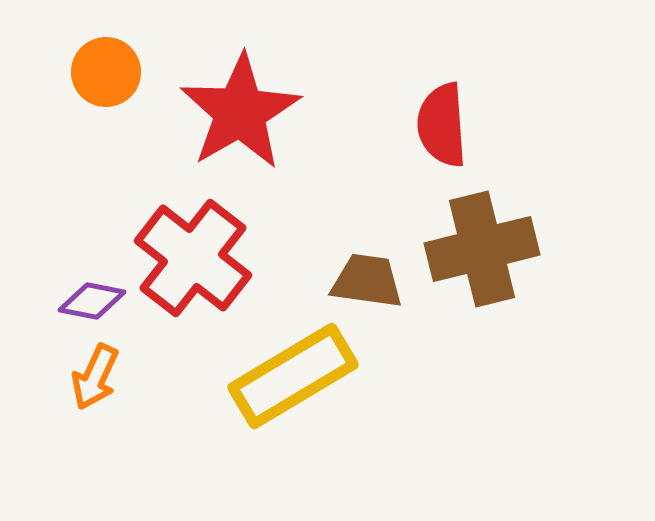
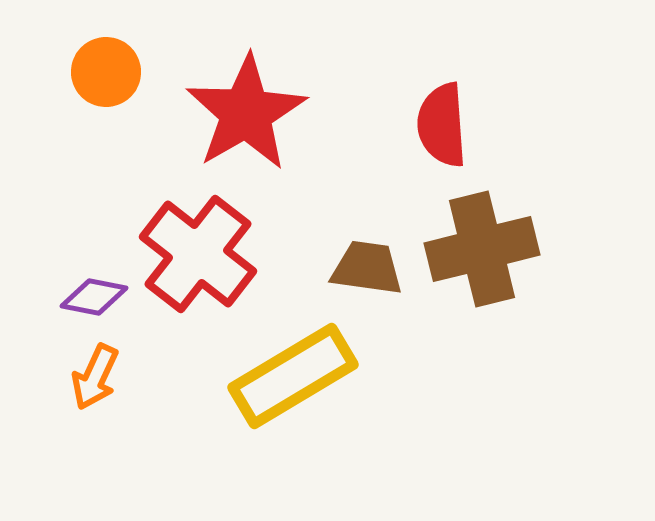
red star: moved 6 px right, 1 px down
red cross: moved 5 px right, 4 px up
brown trapezoid: moved 13 px up
purple diamond: moved 2 px right, 4 px up
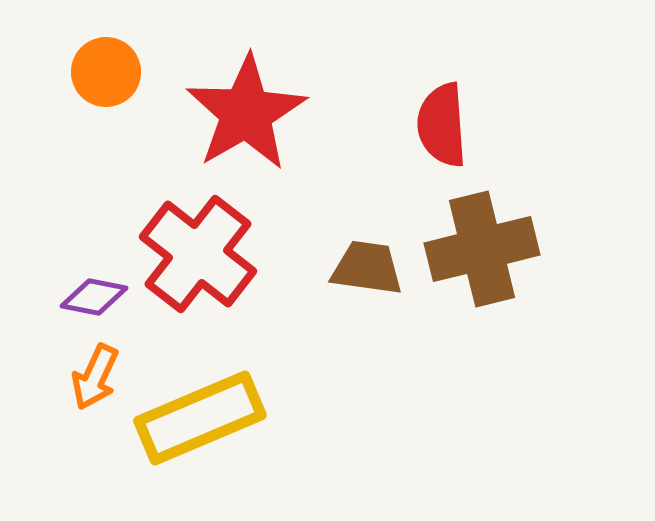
yellow rectangle: moved 93 px left, 42 px down; rotated 8 degrees clockwise
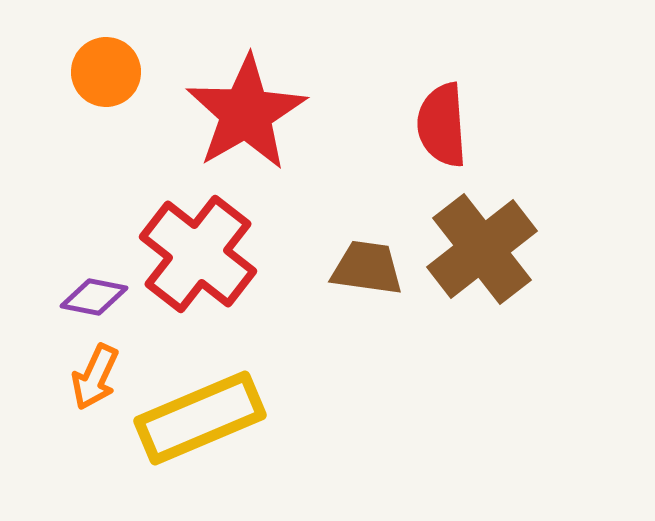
brown cross: rotated 24 degrees counterclockwise
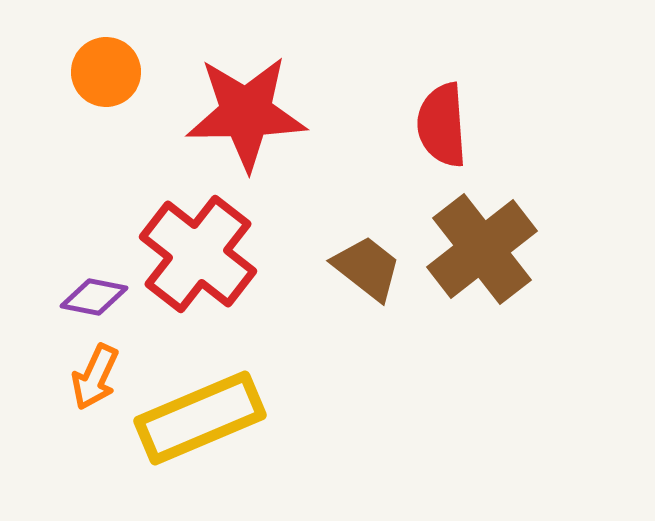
red star: rotated 29 degrees clockwise
brown trapezoid: rotated 30 degrees clockwise
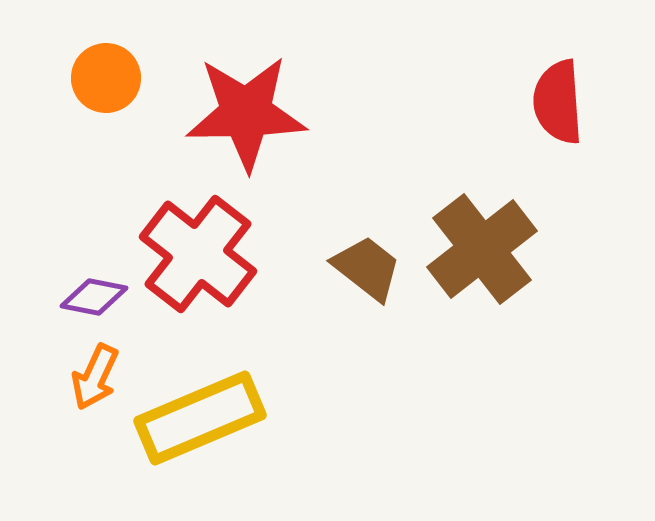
orange circle: moved 6 px down
red semicircle: moved 116 px right, 23 px up
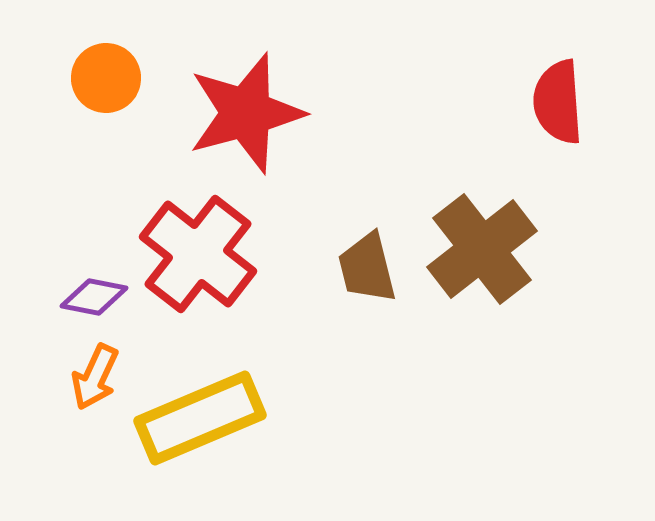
red star: rotated 14 degrees counterclockwise
brown trapezoid: rotated 142 degrees counterclockwise
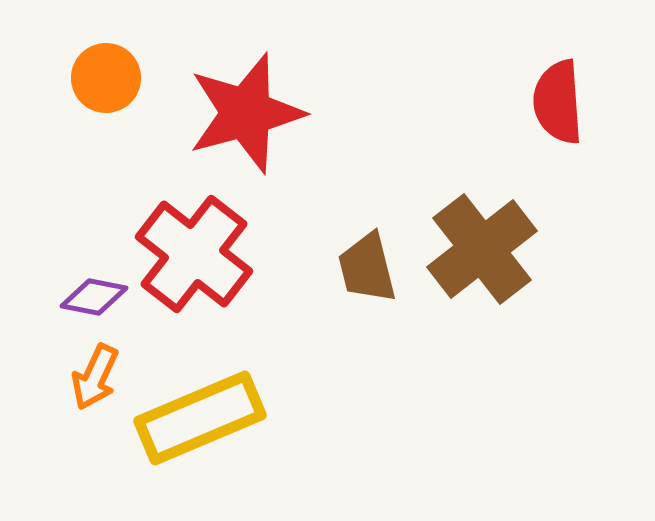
red cross: moved 4 px left
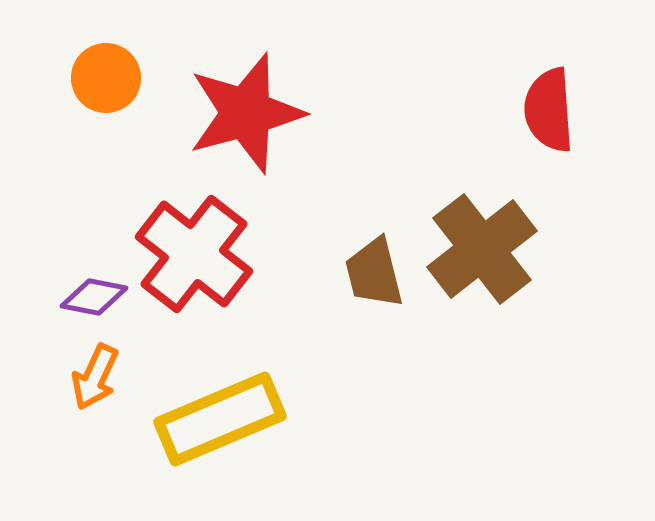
red semicircle: moved 9 px left, 8 px down
brown trapezoid: moved 7 px right, 5 px down
yellow rectangle: moved 20 px right, 1 px down
